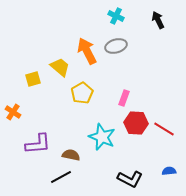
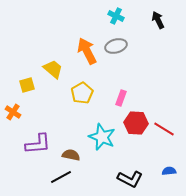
yellow trapezoid: moved 7 px left, 2 px down
yellow square: moved 6 px left, 6 px down
pink rectangle: moved 3 px left
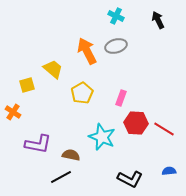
purple L-shape: rotated 16 degrees clockwise
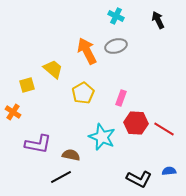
yellow pentagon: moved 1 px right
black L-shape: moved 9 px right
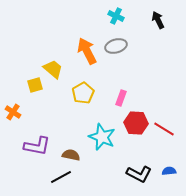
yellow square: moved 8 px right
purple L-shape: moved 1 px left, 2 px down
black L-shape: moved 5 px up
